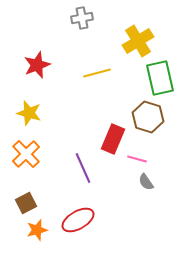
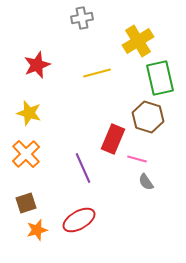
brown square: rotated 10 degrees clockwise
red ellipse: moved 1 px right
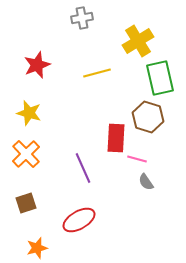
red rectangle: moved 3 px right, 1 px up; rotated 20 degrees counterclockwise
orange star: moved 18 px down
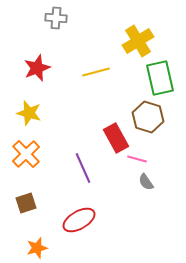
gray cross: moved 26 px left; rotated 15 degrees clockwise
red star: moved 3 px down
yellow line: moved 1 px left, 1 px up
red rectangle: rotated 32 degrees counterclockwise
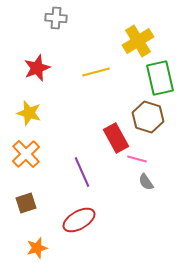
purple line: moved 1 px left, 4 px down
